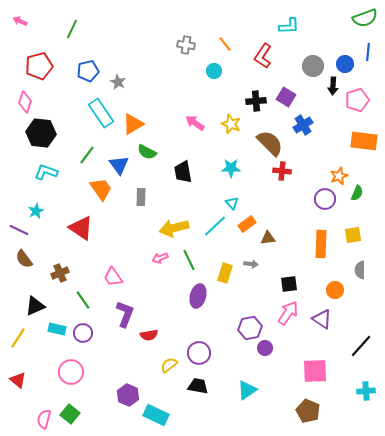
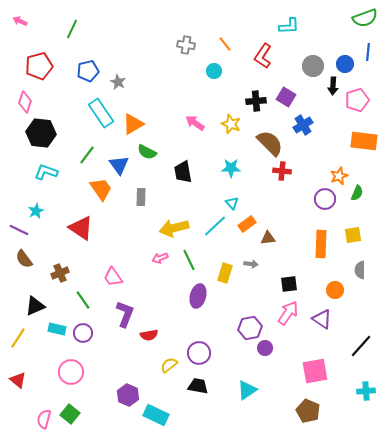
pink square at (315, 371): rotated 8 degrees counterclockwise
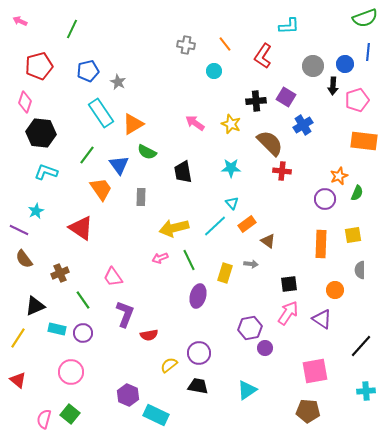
brown triangle at (268, 238): moved 3 px down; rotated 42 degrees clockwise
brown pentagon at (308, 411): rotated 20 degrees counterclockwise
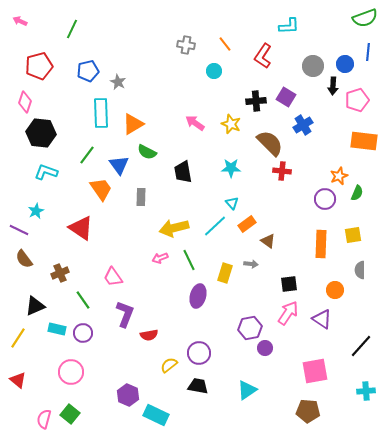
cyan rectangle at (101, 113): rotated 32 degrees clockwise
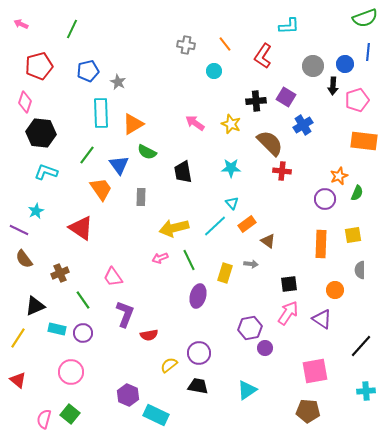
pink arrow at (20, 21): moved 1 px right, 3 px down
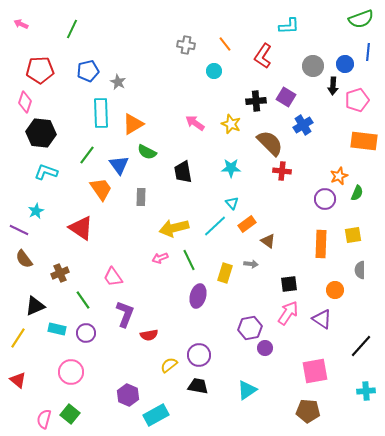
green semicircle at (365, 18): moved 4 px left, 1 px down
red pentagon at (39, 66): moved 1 px right, 4 px down; rotated 12 degrees clockwise
purple circle at (83, 333): moved 3 px right
purple circle at (199, 353): moved 2 px down
cyan rectangle at (156, 415): rotated 55 degrees counterclockwise
